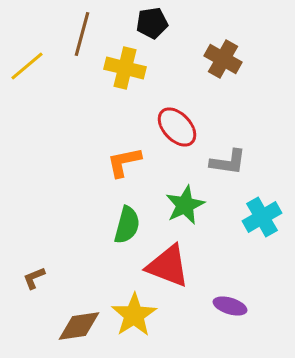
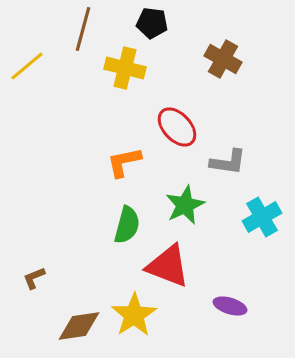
black pentagon: rotated 16 degrees clockwise
brown line: moved 1 px right, 5 px up
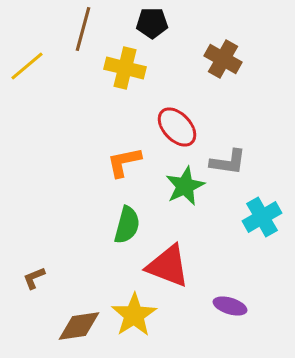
black pentagon: rotated 8 degrees counterclockwise
green star: moved 19 px up
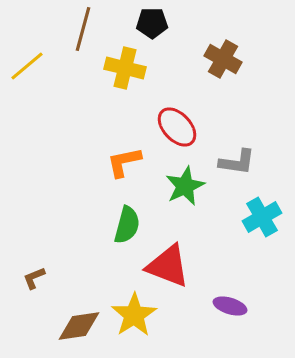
gray L-shape: moved 9 px right
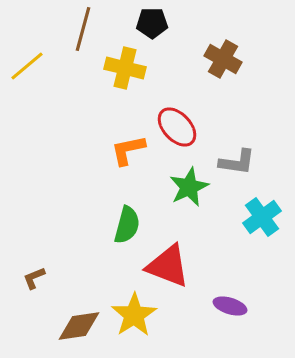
orange L-shape: moved 4 px right, 12 px up
green star: moved 4 px right, 1 px down
cyan cross: rotated 6 degrees counterclockwise
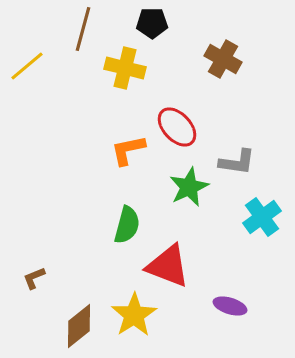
brown diamond: rotated 30 degrees counterclockwise
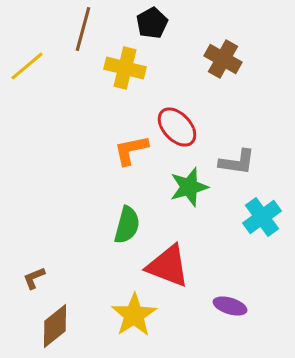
black pentagon: rotated 28 degrees counterclockwise
orange L-shape: moved 3 px right
green star: rotated 9 degrees clockwise
brown diamond: moved 24 px left
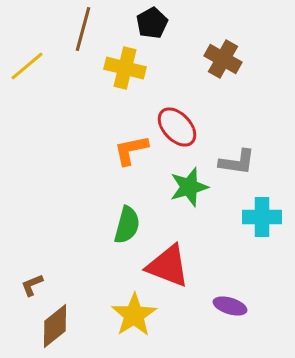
cyan cross: rotated 36 degrees clockwise
brown L-shape: moved 2 px left, 7 px down
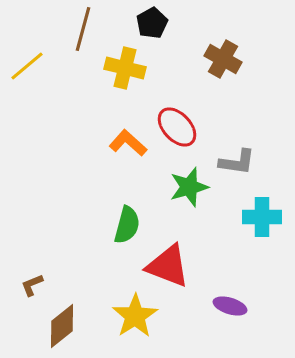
orange L-shape: moved 3 px left, 7 px up; rotated 54 degrees clockwise
yellow star: moved 1 px right, 1 px down
brown diamond: moved 7 px right
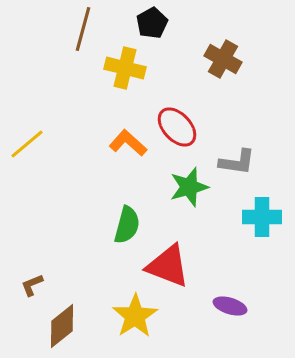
yellow line: moved 78 px down
